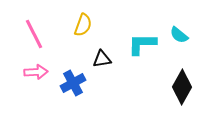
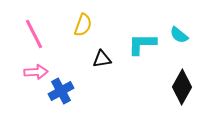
blue cross: moved 12 px left, 8 px down
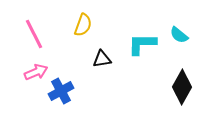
pink arrow: rotated 20 degrees counterclockwise
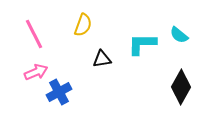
black diamond: moved 1 px left
blue cross: moved 2 px left, 1 px down
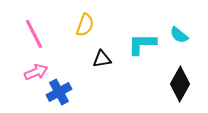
yellow semicircle: moved 2 px right
black diamond: moved 1 px left, 3 px up
